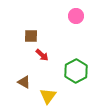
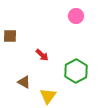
brown square: moved 21 px left
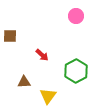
brown triangle: rotated 32 degrees counterclockwise
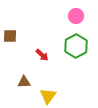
green hexagon: moved 25 px up
